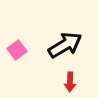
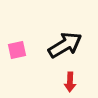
pink square: rotated 24 degrees clockwise
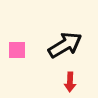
pink square: rotated 12 degrees clockwise
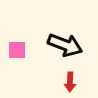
black arrow: rotated 52 degrees clockwise
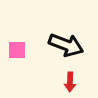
black arrow: moved 1 px right
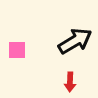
black arrow: moved 9 px right, 4 px up; rotated 52 degrees counterclockwise
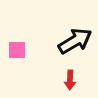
red arrow: moved 2 px up
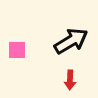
black arrow: moved 4 px left
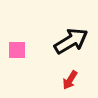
red arrow: rotated 30 degrees clockwise
